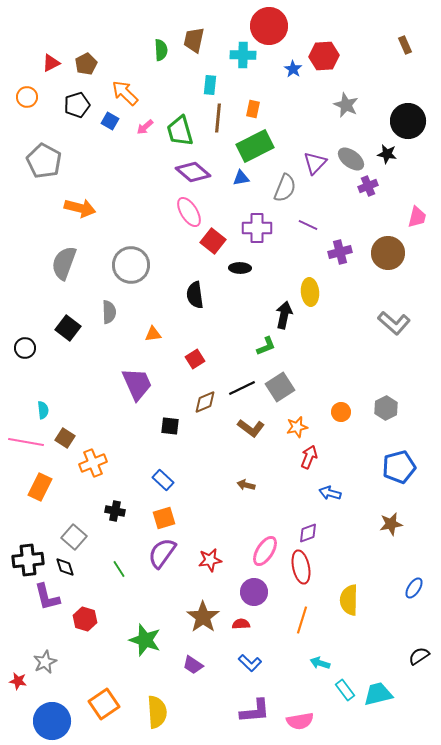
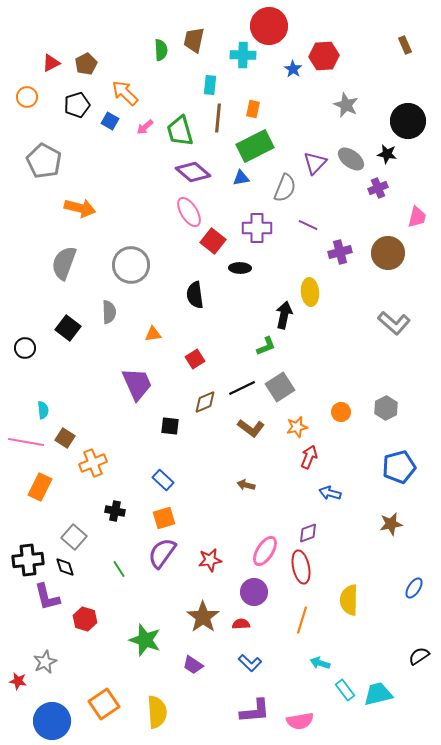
purple cross at (368, 186): moved 10 px right, 2 px down
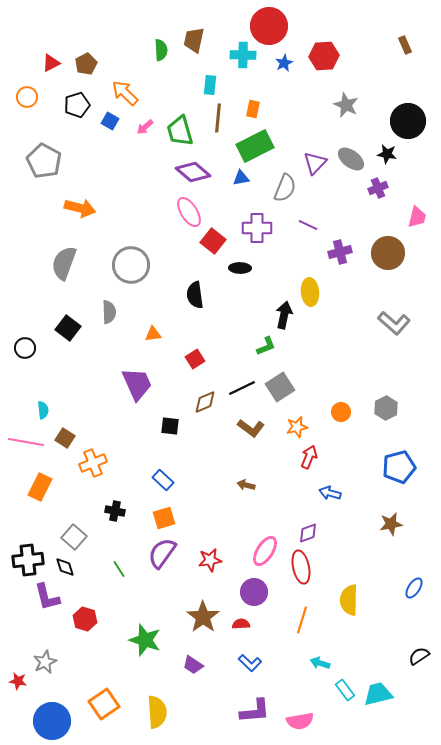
blue star at (293, 69): moved 9 px left, 6 px up; rotated 12 degrees clockwise
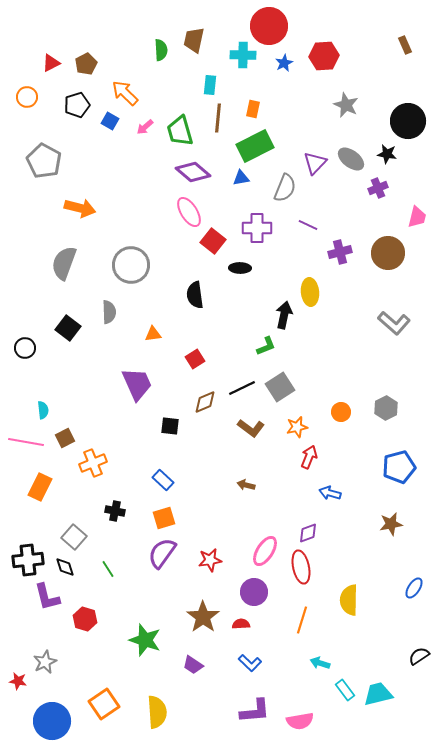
brown square at (65, 438): rotated 30 degrees clockwise
green line at (119, 569): moved 11 px left
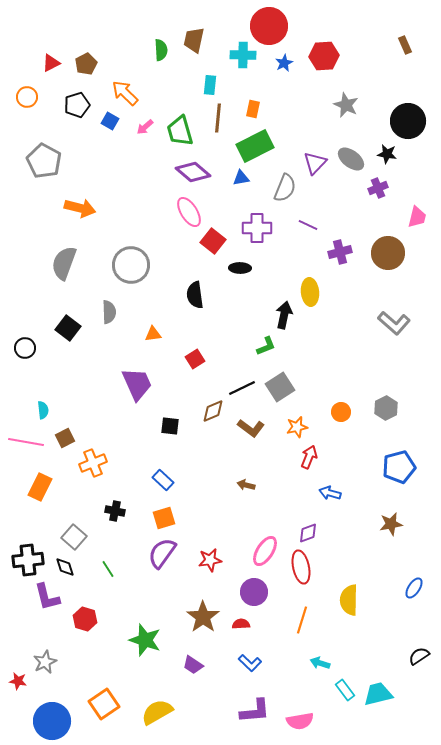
brown diamond at (205, 402): moved 8 px right, 9 px down
yellow semicircle at (157, 712): rotated 116 degrees counterclockwise
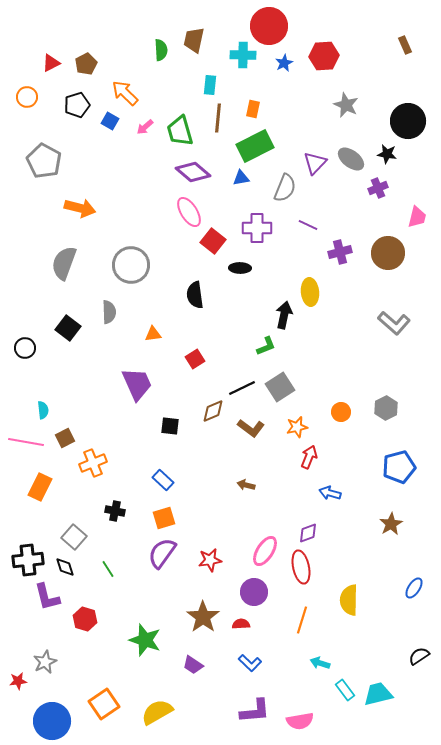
brown star at (391, 524): rotated 20 degrees counterclockwise
red star at (18, 681): rotated 18 degrees counterclockwise
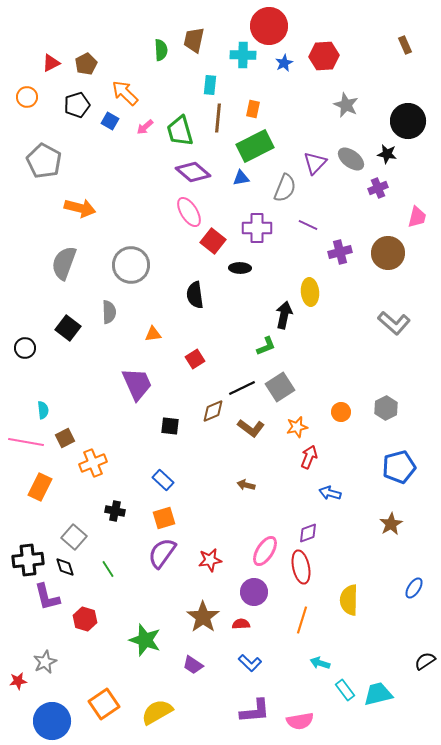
black semicircle at (419, 656): moved 6 px right, 5 px down
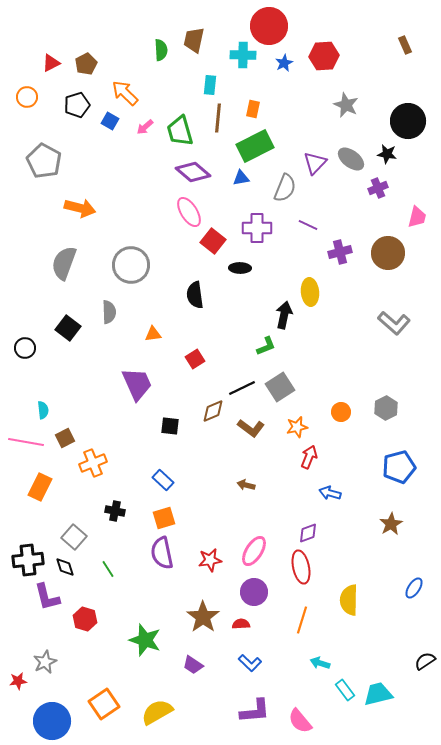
pink ellipse at (265, 551): moved 11 px left
purple semicircle at (162, 553): rotated 48 degrees counterclockwise
pink semicircle at (300, 721): rotated 60 degrees clockwise
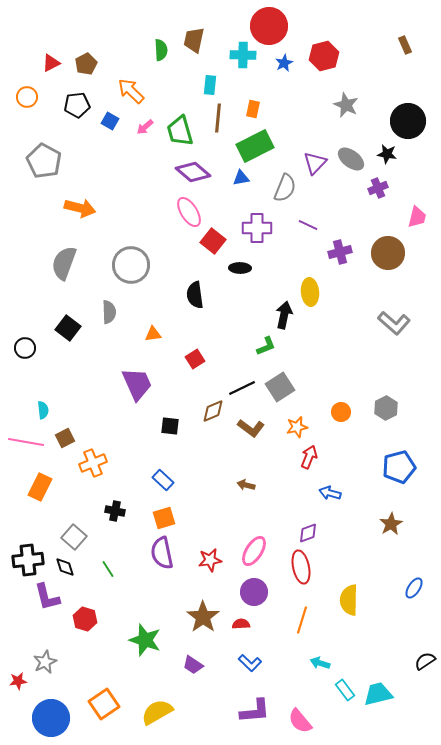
red hexagon at (324, 56): rotated 12 degrees counterclockwise
orange arrow at (125, 93): moved 6 px right, 2 px up
black pentagon at (77, 105): rotated 10 degrees clockwise
blue circle at (52, 721): moved 1 px left, 3 px up
